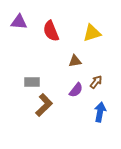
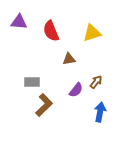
brown triangle: moved 6 px left, 2 px up
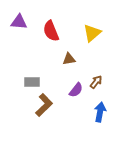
yellow triangle: rotated 24 degrees counterclockwise
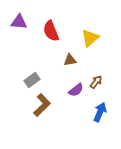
yellow triangle: moved 2 px left, 5 px down
brown triangle: moved 1 px right, 1 px down
gray rectangle: moved 2 px up; rotated 35 degrees counterclockwise
purple semicircle: rotated 14 degrees clockwise
brown L-shape: moved 2 px left
blue arrow: rotated 12 degrees clockwise
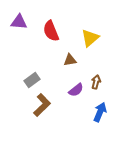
brown arrow: rotated 24 degrees counterclockwise
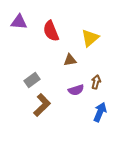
purple semicircle: rotated 21 degrees clockwise
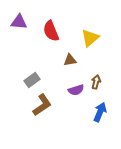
brown L-shape: rotated 10 degrees clockwise
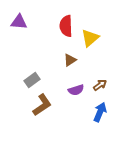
red semicircle: moved 15 px right, 5 px up; rotated 20 degrees clockwise
brown triangle: rotated 24 degrees counterclockwise
brown arrow: moved 4 px right, 3 px down; rotated 40 degrees clockwise
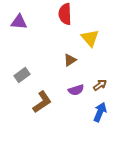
red semicircle: moved 1 px left, 12 px up
yellow triangle: rotated 30 degrees counterclockwise
gray rectangle: moved 10 px left, 5 px up
brown L-shape: moved 3 px up
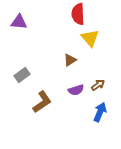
red semicircle: moved 13 px right
brown arrow: moved 2 px left
